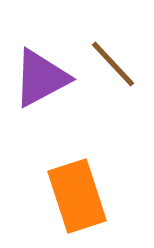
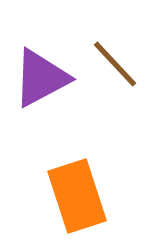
brown line: moved 2 px right
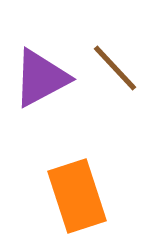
brown line: moved 4 px down
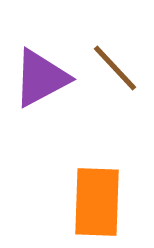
orange rectangle: moved 20 px right, 6 px down; rotated 20 degrees clockwise
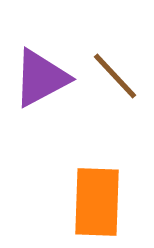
brown line: moved 8 px down
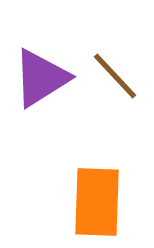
purple triangle: rotated 4 degrees counterclockwise
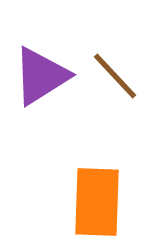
purple triangle: moved 2 px up
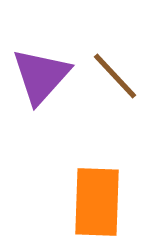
purple triangle: rotated 16 degrees counterclockwise
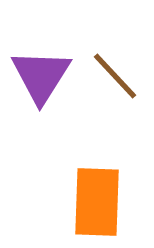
purple triangle: rotated 10 degrees counterclockwise
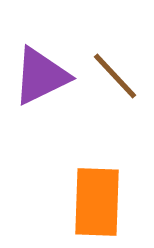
purple triangle: rotated 32 degrees clockwise
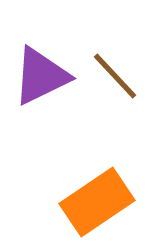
orange rectangle: rotated 54 degrees clockwise
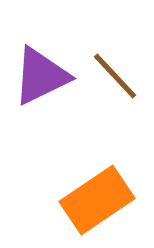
orange rectangle: moved 2 px up
